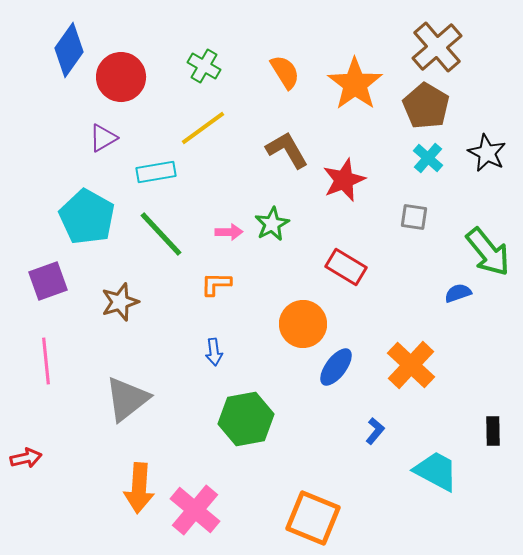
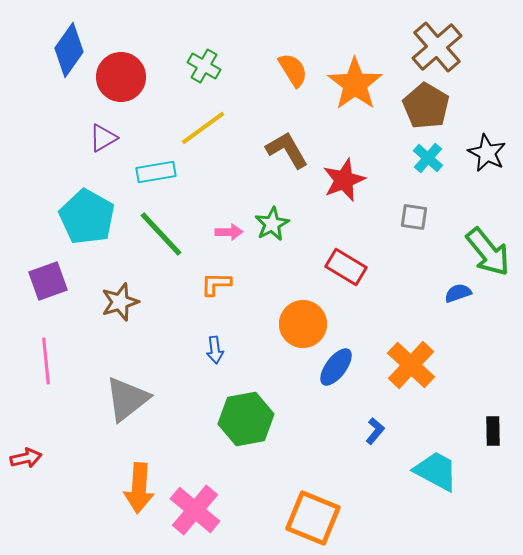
orange semicircle: moved 8 px right, 2 px up
blue arrow: moved 1 px right, 2 px up
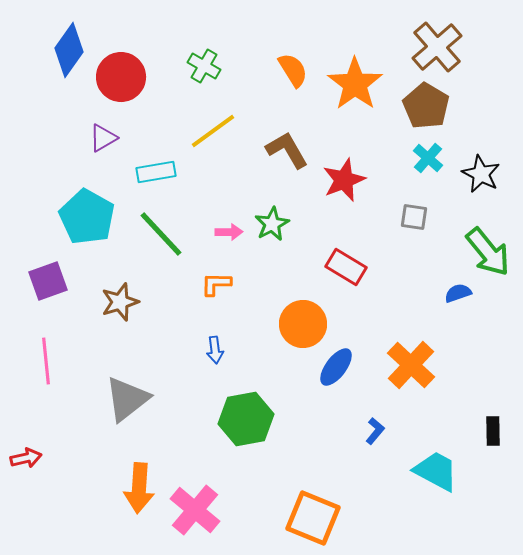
yellow line: moved 10 px right, 3 px down
black star: moved 6 px left, 21 px down
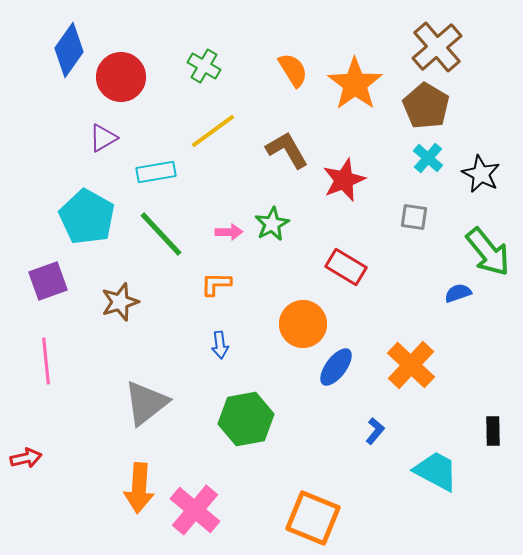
blue arrow: moved 5 px right, 5 px up
gray triangle: moved 19 px right, 4 px down
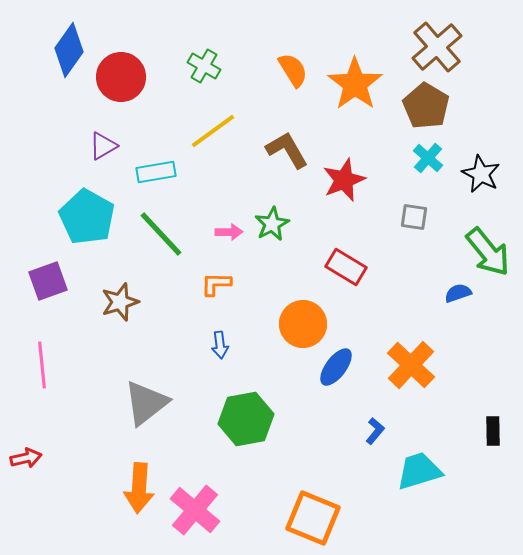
purple triangle: moved 8 px down
pink line: moved 4 px left, 4 px down
cyan trapezoid: moved 17 px left; rotated 45 degrees counterclockwise
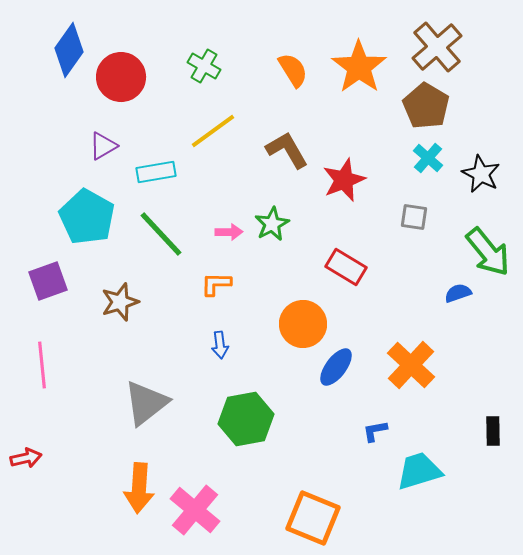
orange star: moved 4 px right, 17 px up
blue L-shape: rotated 140 degrees counterclockwise
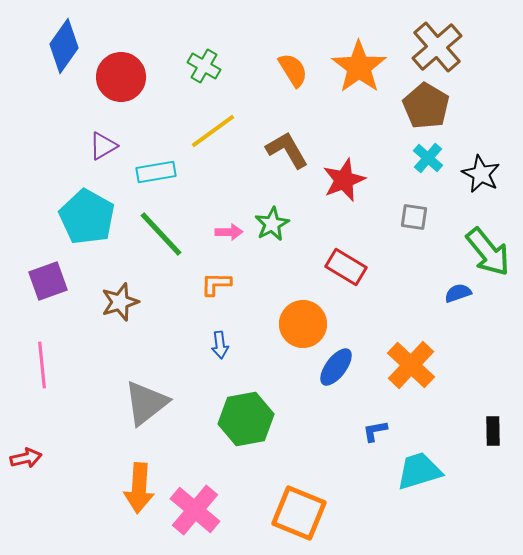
blue diamond: moved 5 px left, 4 px up
orange square: moved 14 px left, 5 px up
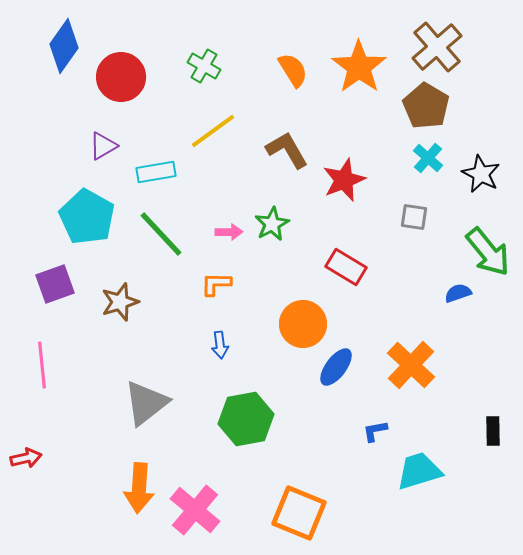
purple square: moved 7 px right, 3 px down
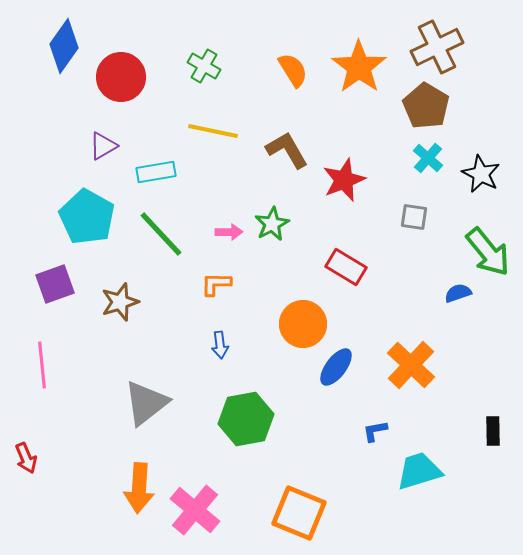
brown cross: rotated 15 degrees clockwise
yellow line: rotated 48 degrees clockwise
red arrow: rotated 80 degrees clockwise
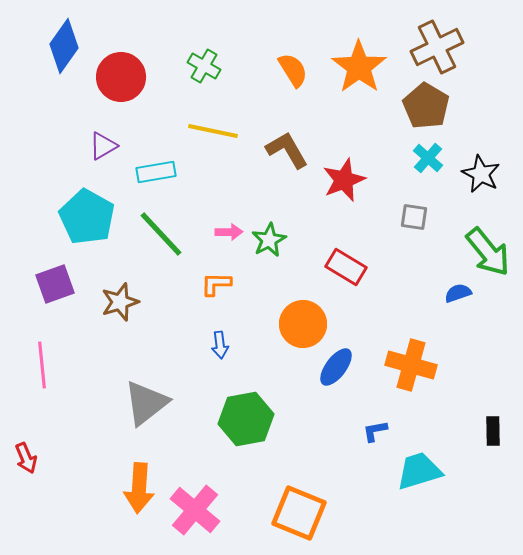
green star: moved 3 px left, 16 px down
orange cross: rotated 27 degrees counterclockwise
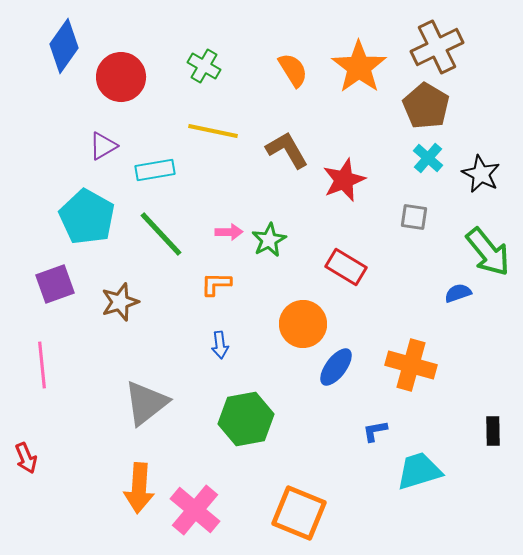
cyan rectangle: moved 1 px left, 2 px up
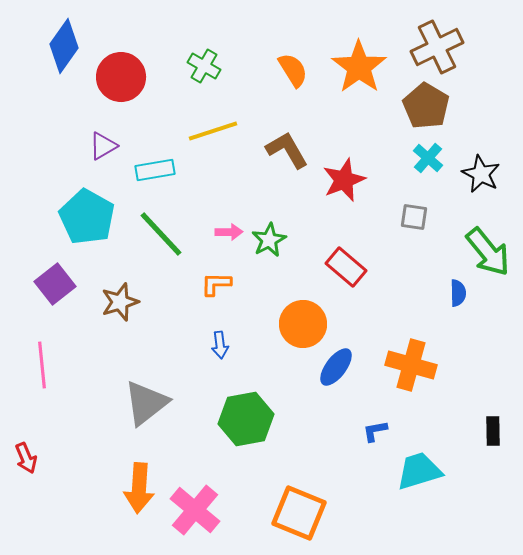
yellow line: rotated 30 degrees counterclockwise
red rectangle: rotated 9 degrees clockwise
purple square: rotated 18 degrees counterclockwise
blue semicircle: rotated 108 degrees clockwise
